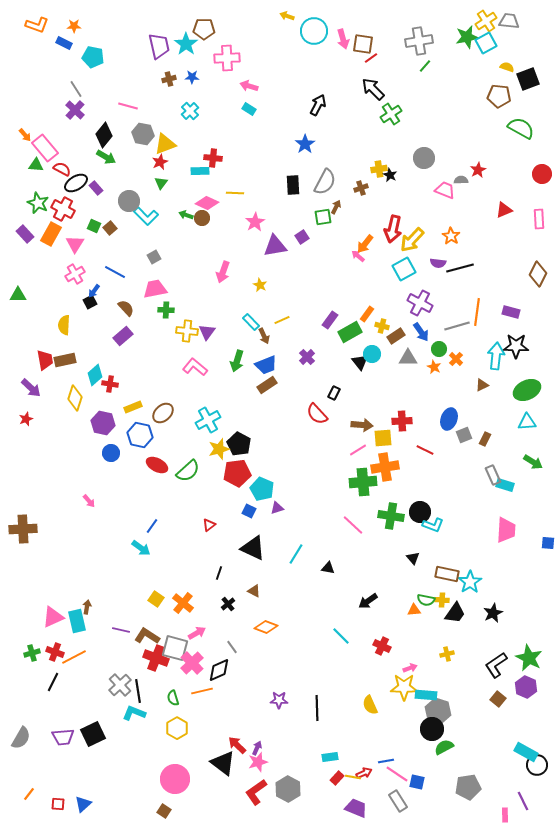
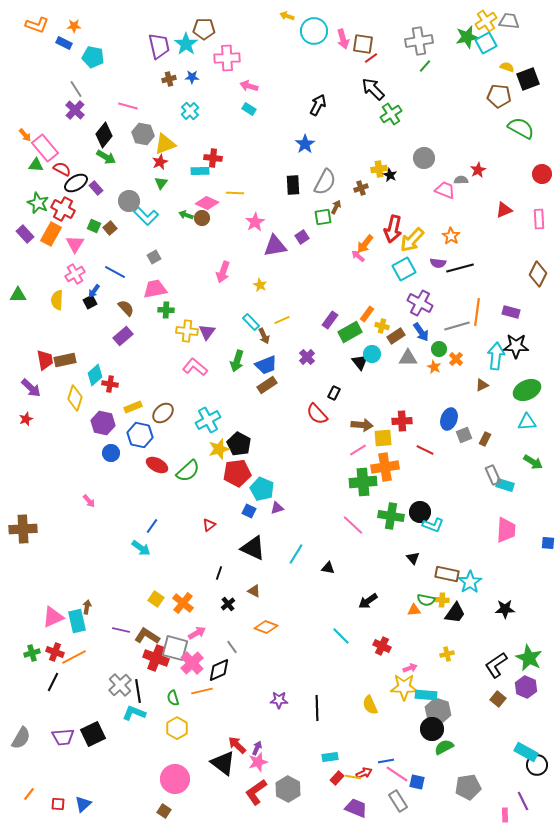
yellow semicircle at (64, 325): moved 7 px left, 25 px up
black star at (493, 613): moved 12 px right, 4 px up; rotated 24 degrees clockwise
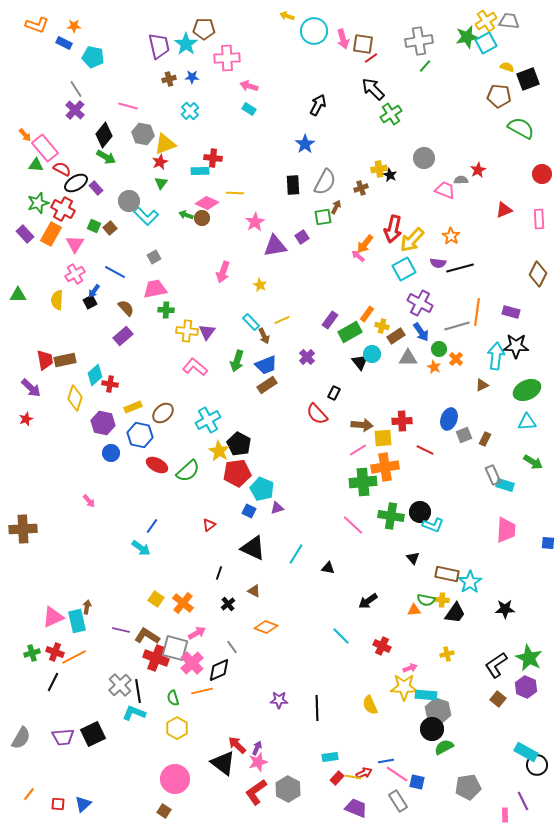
green star at (38, 203): rotated 30 degrees clockwise
yellow star at (219, 449): moved 2 px down; rotated 25 degrees counterclockwise
